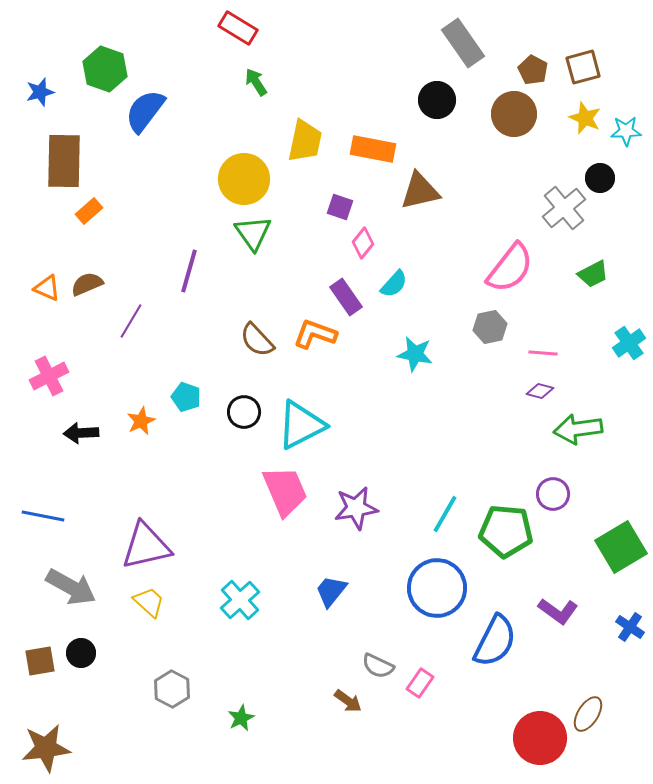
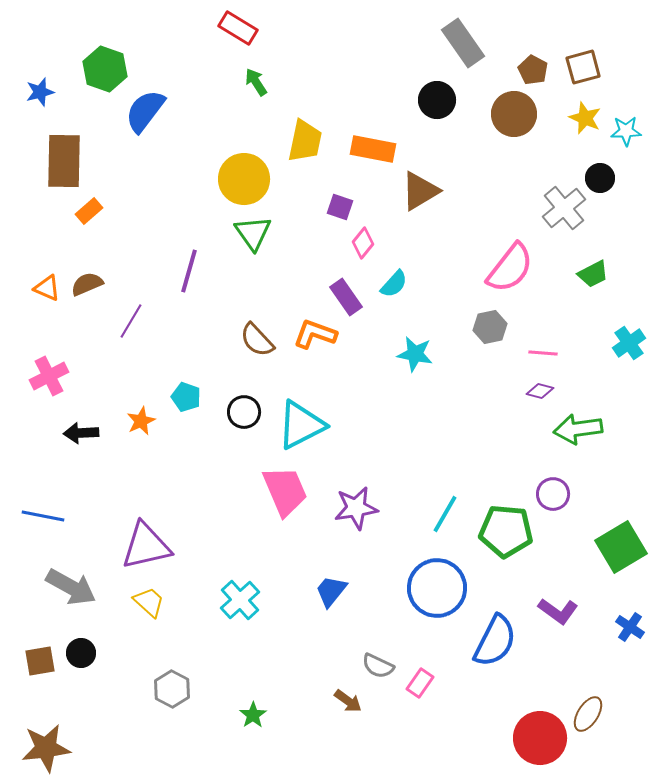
brown triangle at (420, 191): rotated 18 degrees counterclockwise
green star at (241, 718): moved 12 px right, 3 px up; rotated 8 degrees counterclockwise
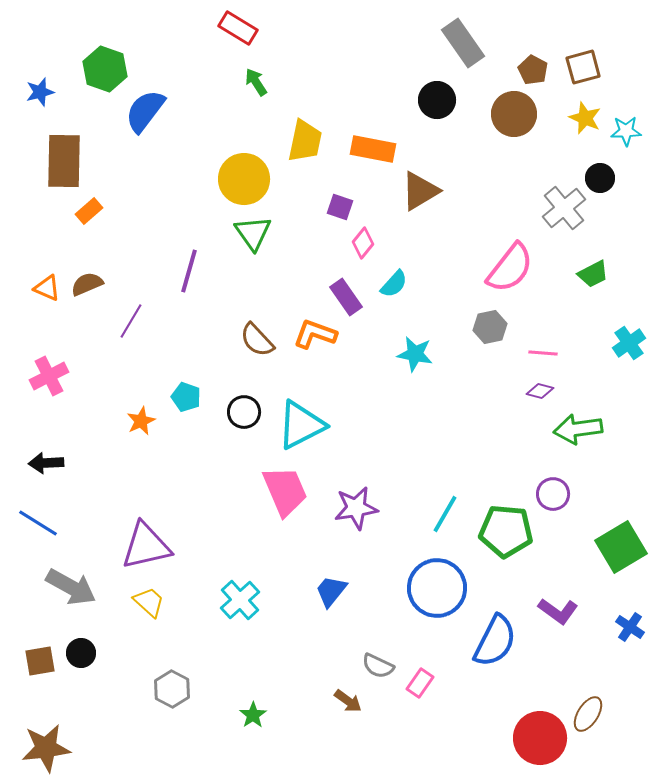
black arrow at (81, 433): moved 35 px left, 30 px down
blue line at (43, 516): moved 5 px left, 7 px down; rotated 21 degrees clockwise
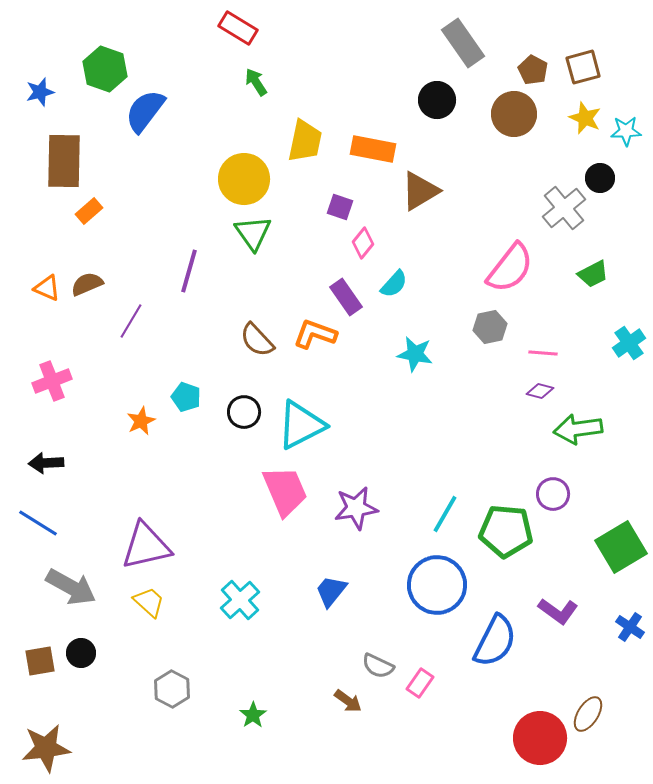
pink cross at (49, 376): moved 3 px right, 5 px down; rotated 6 degrees clockwise
blue circle at (437, 588): moved 3 px up
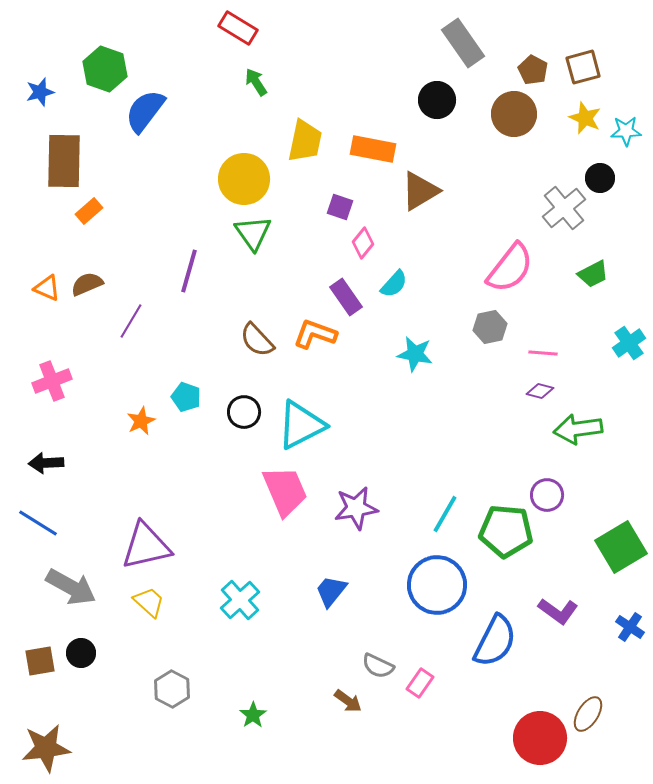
purple circle at (553, 494): moved 6 px left, 1 px down
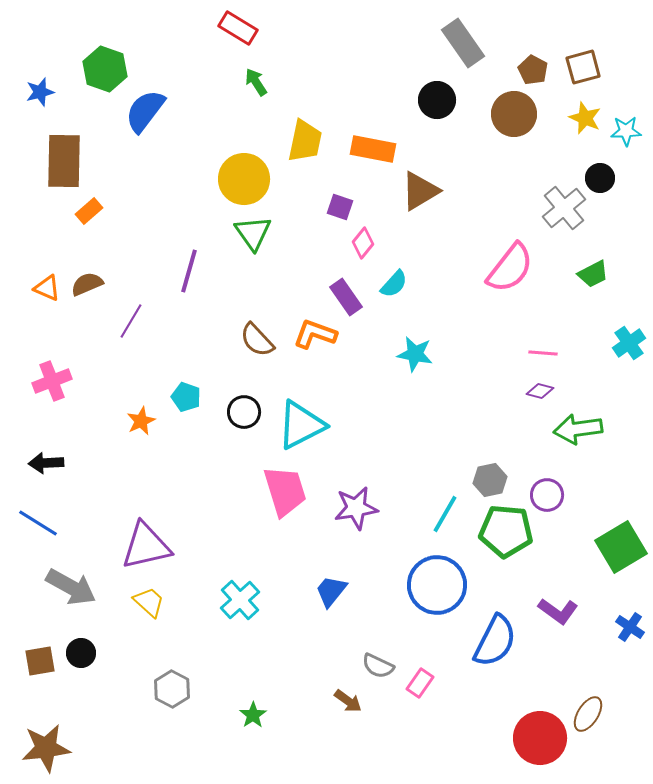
gray hexagon at (490, 327): moved 153 px down
pink trapezoid at (285, 491): rotated 6 degrees clockwise
